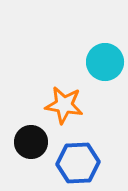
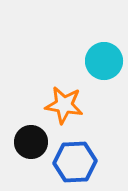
cyan circle: moved 1 px left, 1 px up
blue hexagon: moved 3 px left, 1 px up
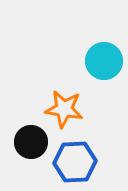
orange star: moved 4 px down
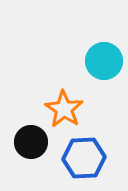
orange star: rotated 24 degrees clockwise
blue hexagon: moved 9 px right, 4 px up
